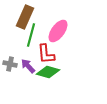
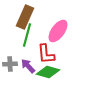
green line: moved 4 px left
gray cross: rotated 16 degrees counterclockwise
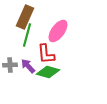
gray cross: moved 1 px down
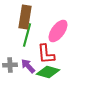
brown rectangle: rotated 15 degrees counterclockwise
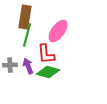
purple arrow: rotated 21 degrees clockwise
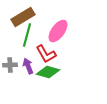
brown rectangle: moved 2 px left; rotated 50 degrees clockwise
red L-shape: rotated 25 degrees counterclockwise
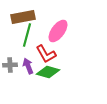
brown rectangle: rotated 20 degrees clockwise
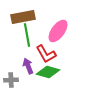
green line: rotated 25 degrees counterclockwise
gray cross: moved 1 px right, 15 px down
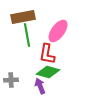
red L-shape: moved 1 px right; rotated 40 degrees clockwise
purple arrow: moved 12 px right, 20 px down
